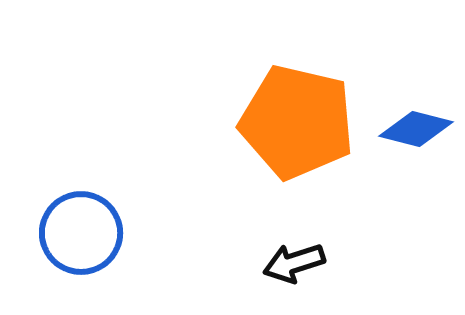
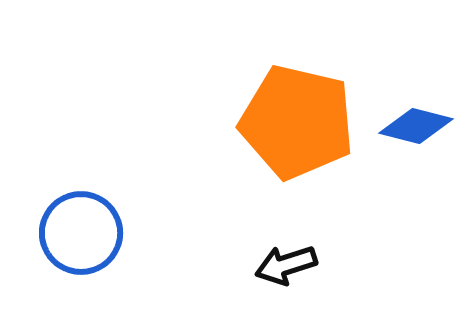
blue diamond: moved 3 px up
black arrow: moved 8 px left, 2 px down
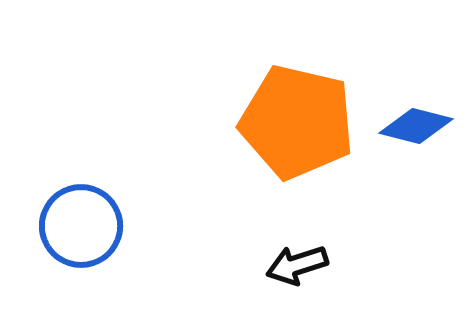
blue circle: moved 7 px up
black arrow: moved 11 px right
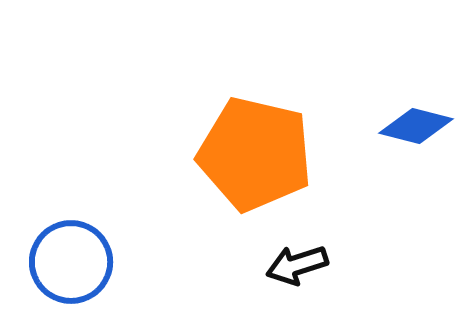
orange pentagon: moved 42 px left, 32 px down
blue circle: moved 10 px left, 36 px down
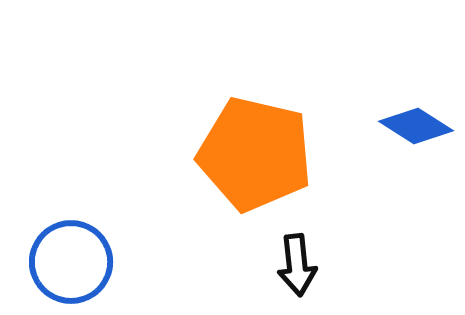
blue diamond: rotated 18 degrees clockwise
black arrow: rotated 78 degrees counterclockwise
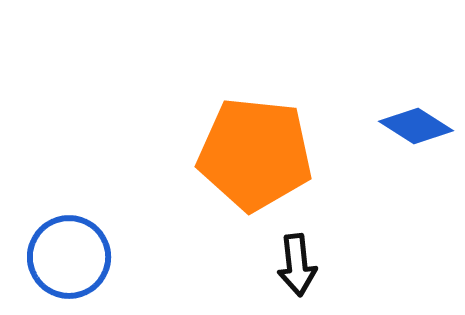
orange pentagon: rotated 7 degrees counterclockwise
blue circle: moved 2 px left, 5 px up
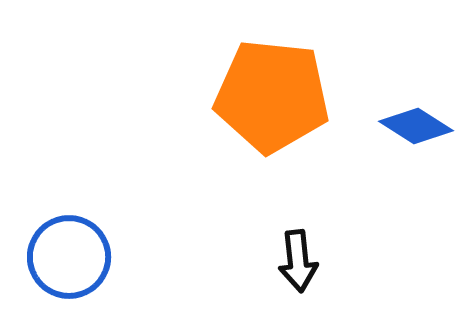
orange pentagon: moved 17 px right, 58 px up
black arrow: moved 1 px right, 4 px up
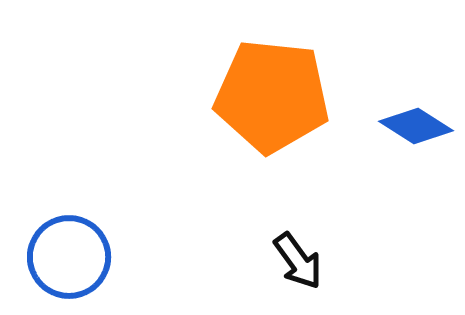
black arrow: rotated 30 degrees counterclockwise
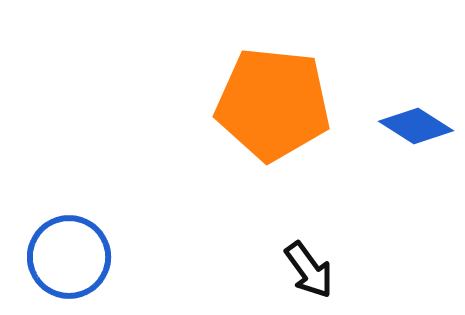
orange pentagon: moved 1 px right, 8 px down
black arrow: moved 11 px right, 9 px down
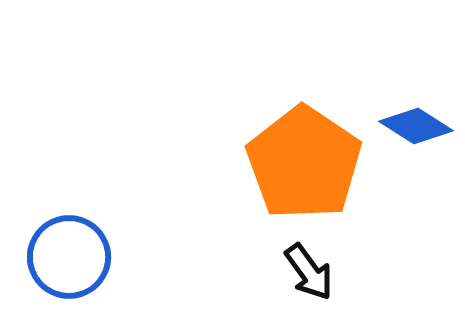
orange pentagon: moved 31 px right, 59 px down; rotated 28 degrees clockwise
black arrow: moved 2 px down
